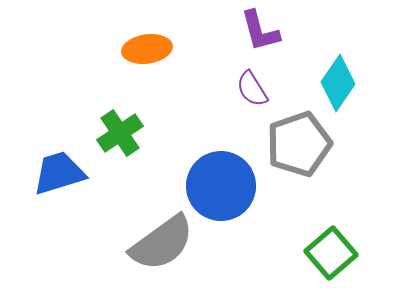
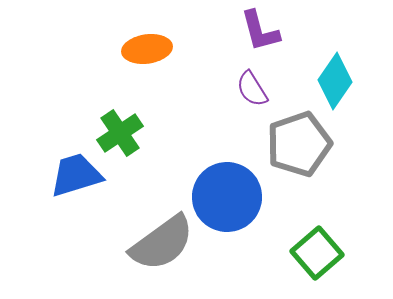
cyan diamond: moved 3 px left, 2 px up
blue trapezoid: moved 17 px right, 2 px down
blue circle: moved 6 px right, 11 px down
green square: moved 14 px left
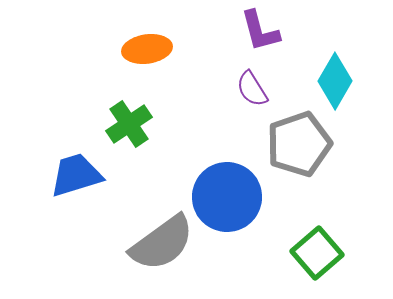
cyan diamond: rotated 4 degrees counterclockwise
green cross: moved 9 px right, 9 px up
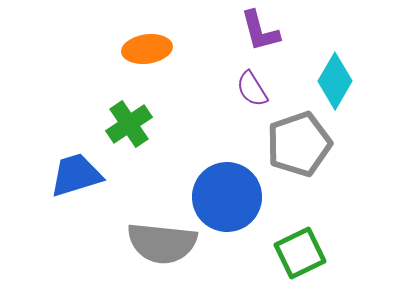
gray semicircle: rotated 42 degrees clockwise
green square: moved 17 px left; rotated 15 degrees clockwise
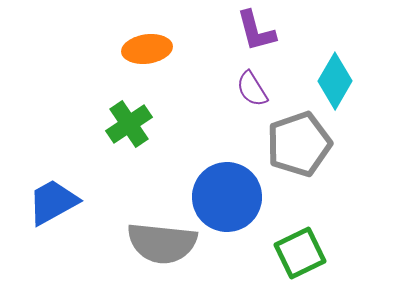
purple L-shape: moved 4 px left
blue trapezoid: moved 23 px left, 27 px down; rotated 12 degrees counterclockwise
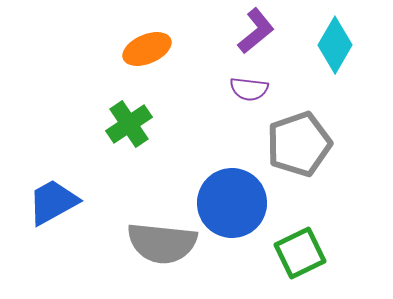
purple L-shape: rotated 114 degrees counterclockwise
orange ellipse: rotated 15 degrees counterclockwise
cyan diamond: moved 36 px up
purple semicircle: moved 3 px left; rotated 51 degrees counterclockwise
blue circle: moved 5 px right, 6 px down
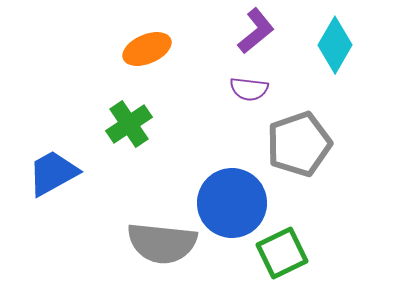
blue trapezoid: moved 29 px up
green square: moved 18 px left
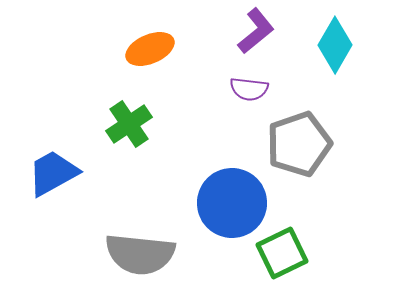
orange ellipse: moved 3 px right
gray semicircle: moved 22 px left, 11 px down
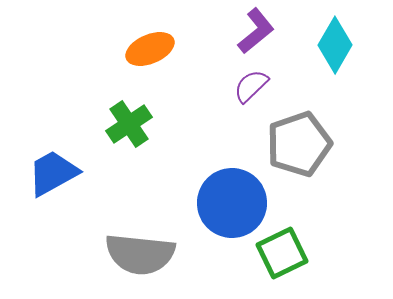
purple semicircle: moved 2 px right, 3 px up; rotated 129 degrees clockwise
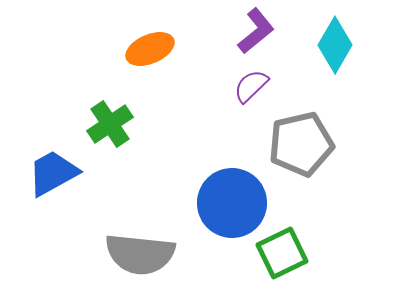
green cross: moved 19 px left
gray pentagon: moved 2 px right; rotated 6 degrees clockwise
